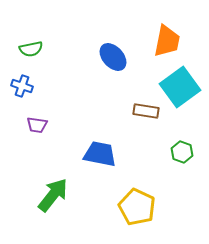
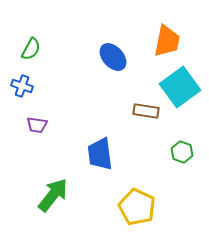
green semicircle: rotated 50 degrees counterclockwise
blue trapezoid: rotated 108 degrees counterclockwise
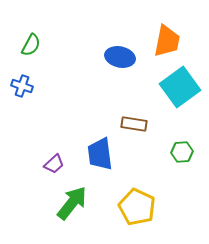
green semicircle: moved 4 px up
blue ellipse: moved 7 px right; rotated 36 degrees counterclockwise
brown rectangle: moved 12 px left, 13 px down
purple trapezoid: moved 17 px right, 39 px down; rotated 50 degrees counterclockwise
green hexagon: rotated 25 degrees counterclockwise
green arrow: moved 19 px right, 8 px down
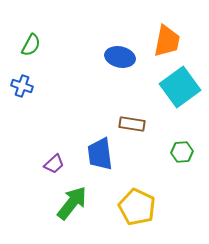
brown rectangle: moved 2 px left
